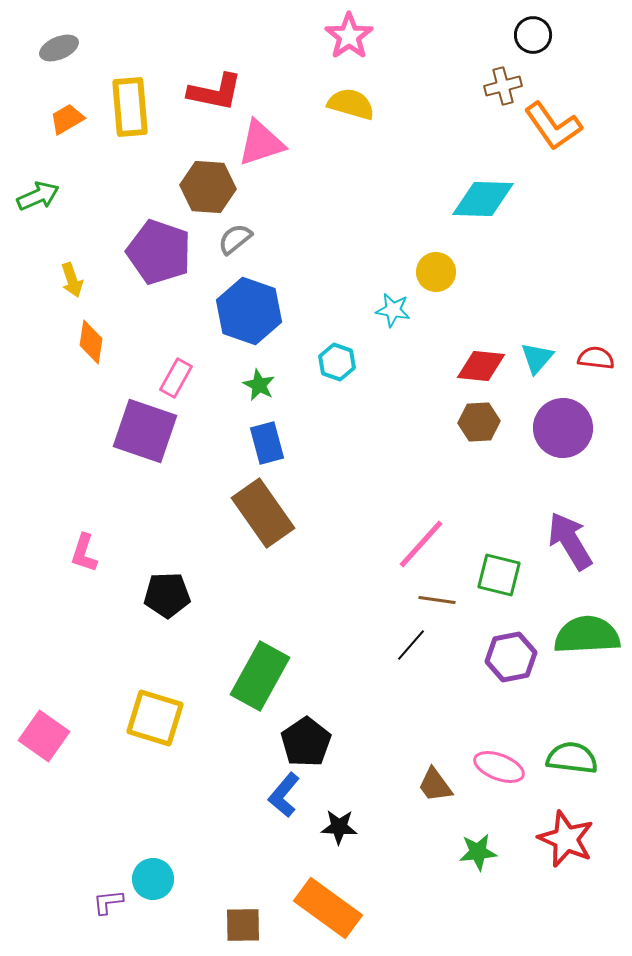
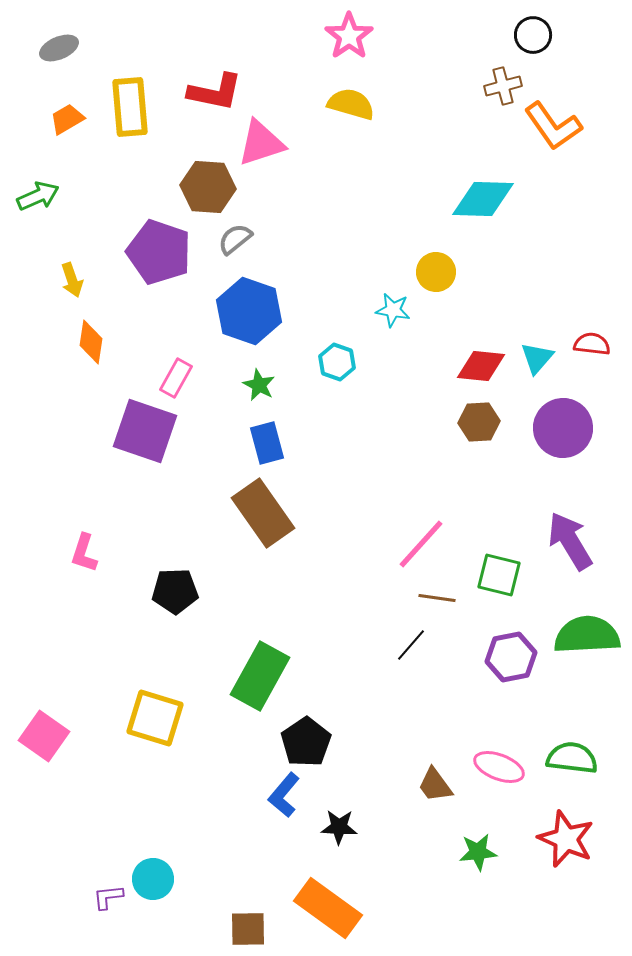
red semicircle at (596, 358): moved 4 px left, 14 px up
black pentagon at (167, 595): moved 8 px right, 4 px up
brown line at (437, 600): moved 2 px up
purple L-shape at (108, 902): moved 5 px up
brown square at (243, 925): moved 5 px right, 4 px down
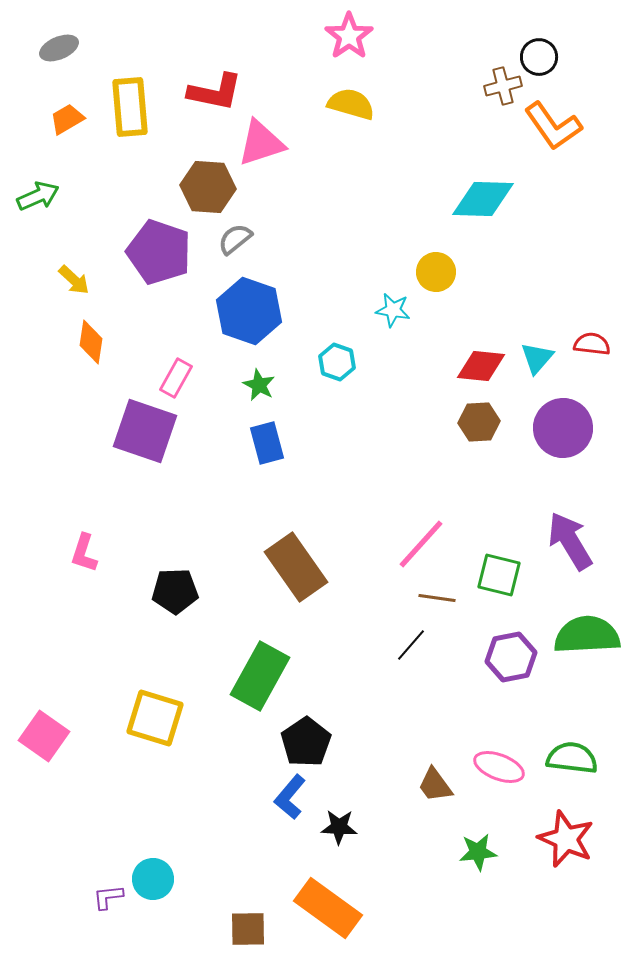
black circle at (533, 35): moved 6 px right, 22 px down
yellow arrow at (72, 280): moved 2 px right; rotated 28 degrees counterclockwise
brown rectangle at (263, 513): moved 33 px right, 54 px down
blue L-shape at (284, 795): moved 6 px right, 2 px down
